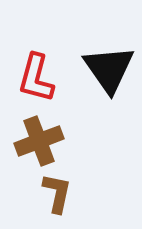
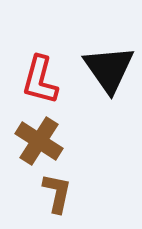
red L-shape: moved 4 px right, 2 px down
brown cross: rotated 36 degrees counterclockwise
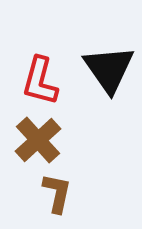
red L-shape: moved 1 px down
brown cross: moved 1 px left, 1 px up; rotated 15 degrees clockwise
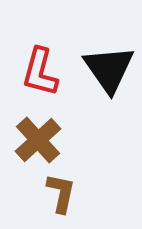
red L-shape: moved 9 px up
brown L-shape: moved 4 px right
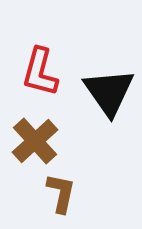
black triangle: moved 23 px down
brown cross: moved 3 px left, 1 px down
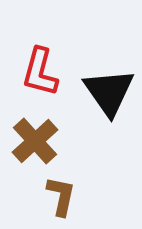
brown L-shape: moved 3 px down
